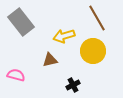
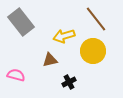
brown line: moved 1 px left, 1 px down; rotated 8 degrees counterclockwise
black cross: moved 4 px left, 3 px up
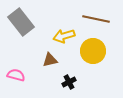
brown line: rotated 40 degrees counterclockwise
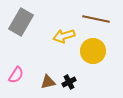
gray rectangle: rotated 68 degrees clockwise
brown triangle: moved 2 px left, 22 px down
pink semicircle: rotated 108 degrees clockwise
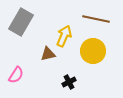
yellow arrow: rotated 130 degrees clockwise
brown triangle: moved 28 px up
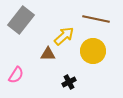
gray rectangle: moved 2 px up; rotated 8 degrees clockwise
yellow arrow: rotated 25 degrees clockwise
brown triangle: rotated 14 degrees clockwise
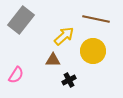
brown triangle: moved 5 px right, 6 px down
black cross: moved 2 px up
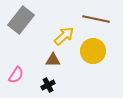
black cross: moved 21 px left, 5 px down
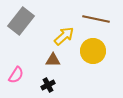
gray rectangle: moved 1 px down
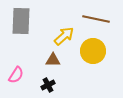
gray rectangle: rotated 36 degrees counterclockwise
